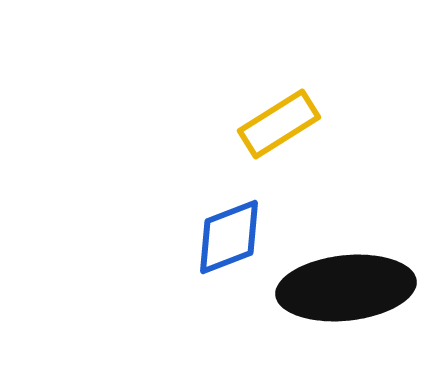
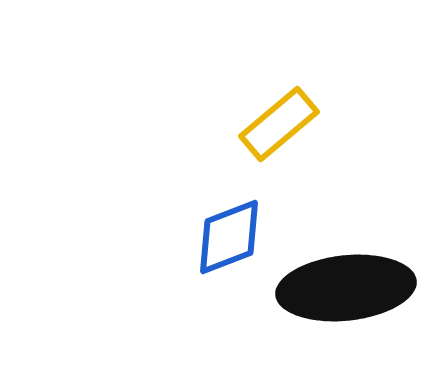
yellow rectangle: rotated 8 degrees counterclockwise
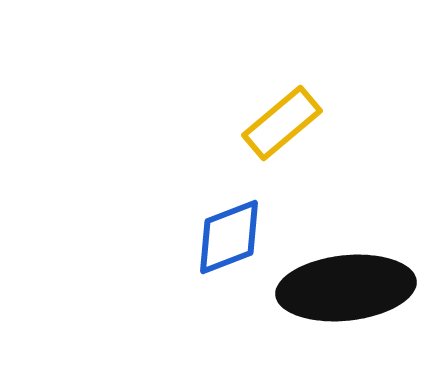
yellow rectangle: moved 3 px right, 1 px up
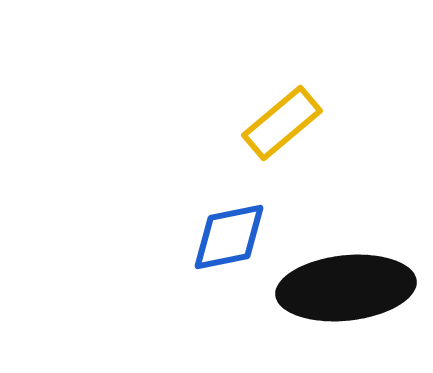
blue diamond: rotated 10 degrees clockwise
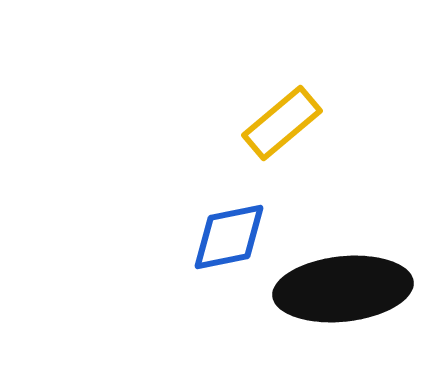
black ellipse: moved 3 px left, 1 px down
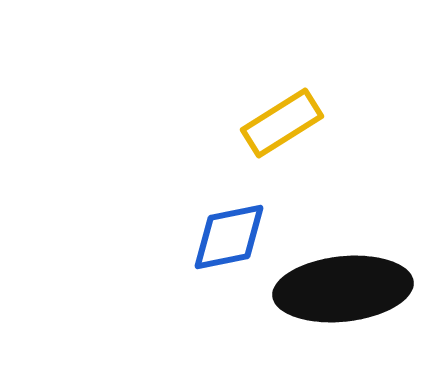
yellow rectangle: rotated 8 degrees clockwise
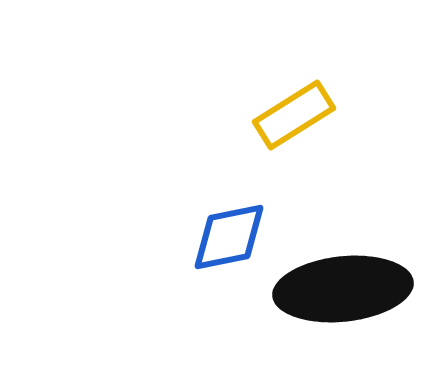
yellow rectangle: moved 12 px right, 8 px up
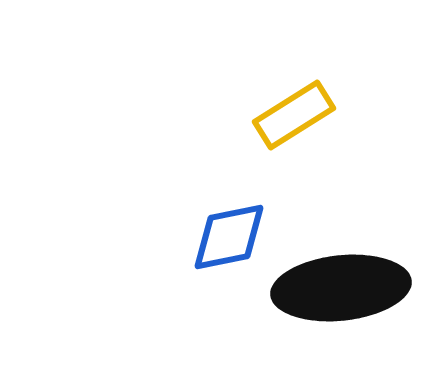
black ellipse: moved 2 px left, 1 px up
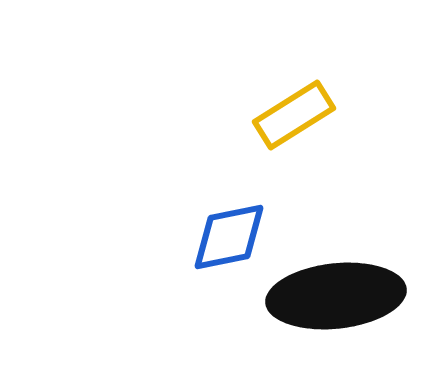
black ellipse: moved 5 px left, 8 px down
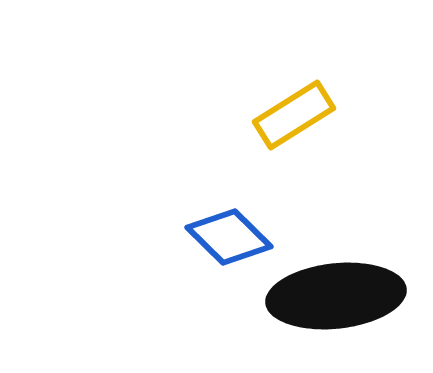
blue diamond: rotated 56 degrees clockwise
